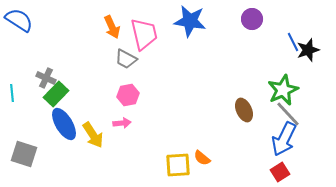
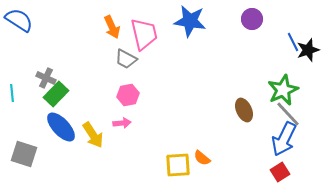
blue ellipse: moved 3 px left, 3 px down; rotated 12 degrees counterclockwise
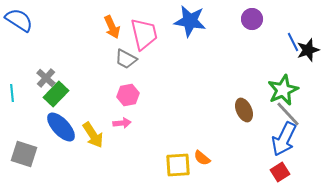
gray cross: rotated 18 degrees clockwise
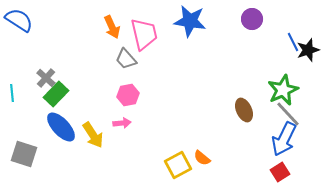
gray trapezoid: rotated 20 degrees clockwise
yellow square: rotated 24 degrees counterclockwise
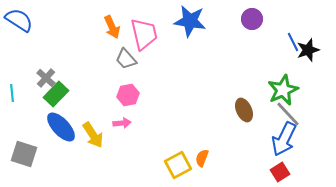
orange semicircle: rotated 72 degrees clockwise
